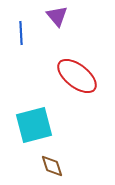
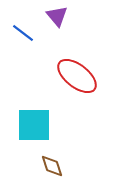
blue line: moved 2 px right; rotated 50 degrees counterclockwise
cyan square: rotated 15 degrees clockwise
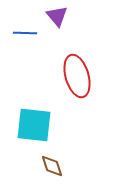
blue line: moved 2 px right; rotated 35 degrees counterclockwise
red ellipse: rotated 36 degrees clockwise
cyan square: rotated 6 degrees clockwise
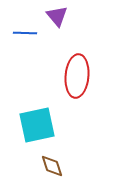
red ellipse: rotated 21 degrees clockwise
cyan square: moved 3 px right; rotated 18 degrees counterclockwise
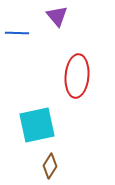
blue line: moved 8 px left
brown diamond: moved 2 px left; rotated 50 degrees clockwise
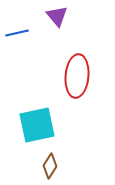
blue line: rotated 15 degrees counterclockwise
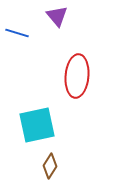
blue line: rotated 30 degrees clockwise
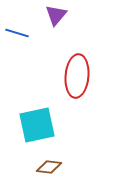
purple triangle: moved 1 px left, 1 px up; rotated 20 degrees clockwise
brown diamond: moved 1 px left, 1 px down; rotated 65 degrees clockwise
